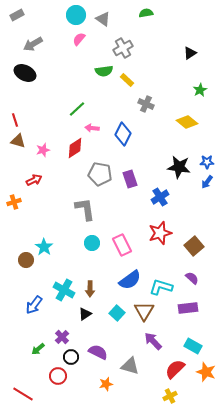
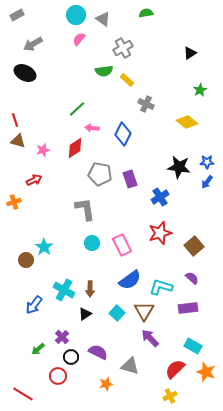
purple arrow at (153, 341): moved 3 px left, 3 px up
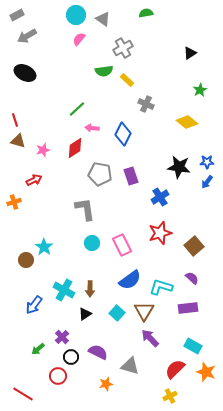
gray arrow at (33, 44): moved 6 px left, 8 px up
purple rectangle at (130, 179): moved 1 px right, 3 px up
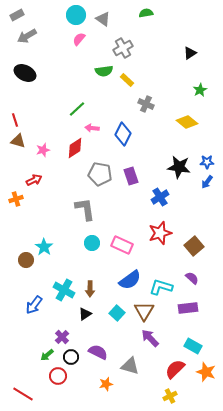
orange cross at (14, 202): moved 2 px right, 3 px up
pink rectangle at (122, 245): rotated 40 degrees counterclockwise
green arrow at (38, 349): moved 9 px right, 6 px down
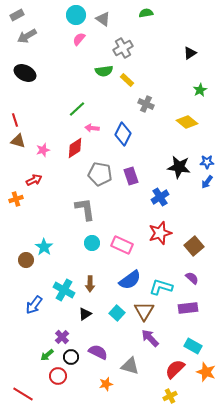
brown arrow at (90, 289): moved 5 px up
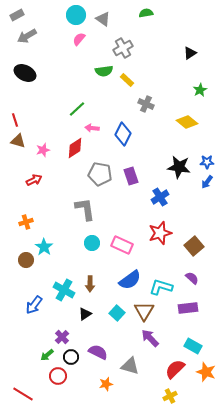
orange cross at (16, 199): moved 10 px right, 23 px down
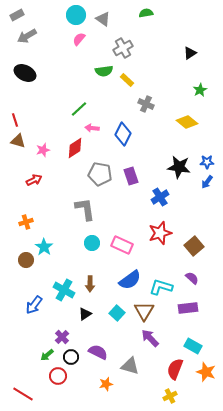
green line at (77, 109): moved 2 px right
red semicircle at (175, 369): rotated 25 degrees counterclockwise
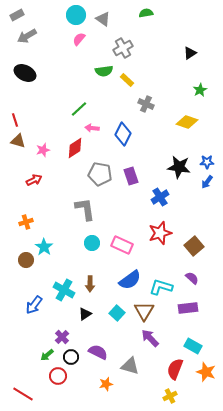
yellow diamond at (187, 122): rotated 20 degrees counterclockwise
